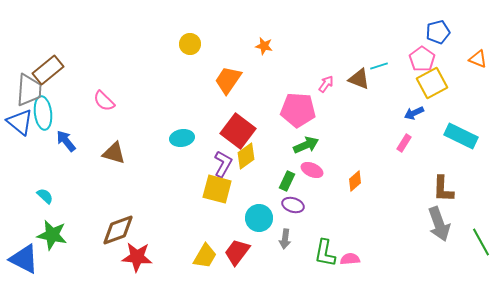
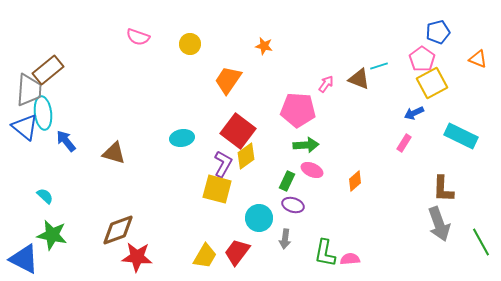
pink semicircle at (104, 101): moved 34 px right, 64 px up; rotated 25 degrees counterclockwise
blue triangle at (20, 122): moved 5 px right, 5 px down
green arrow at (306, 145): rotated 20 degrees clockwise
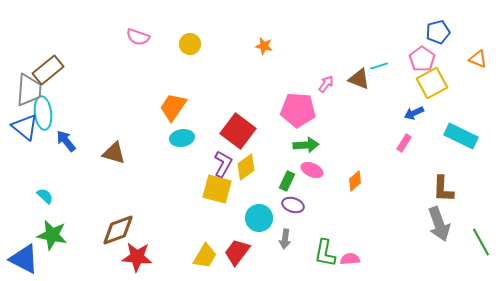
orange trapezoid at (228, 80): moved 55 px left, 27 px down
yellow diamond at (246, 156): moved 11 px down
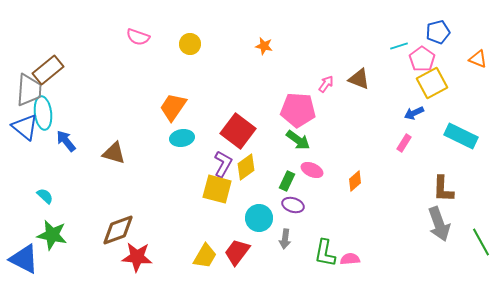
cyan line at (379, 66): moved 20 px right, 20 px up
green arrow at (306, 145): moved 8 px left, 5 px up; rotated 40 degrees clockwise
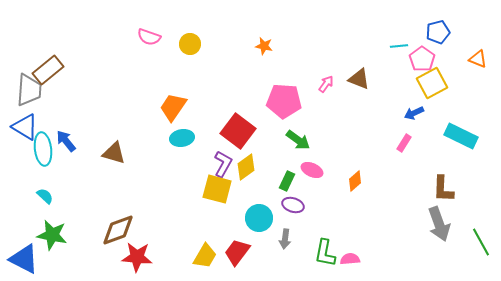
pink semicircle at (138, 37): moved 11 px right
cyan line at (399, 46): rotated 12 degrees clockwise
pink pentagon at (298, 110): moved 14 px left, 9 px up
cyan ellipse at (43, 113): moved 36 px down
blue triangle at (25, 127): rotated 8 degrees counterclockwise
